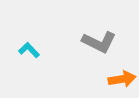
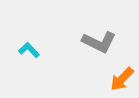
orange arrow: rotated 144 degrees clockwise
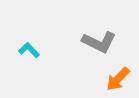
orange arrow: moved 4 px left
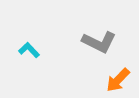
orange arrow: moved 1 px down
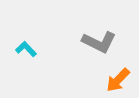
cyan L-shape: moved 3 px left, 1 px up
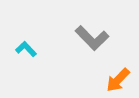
gray L-shape: moved 7 px left, 4 px up; rotated 20 degrees clockwise
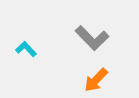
orange arrow: moved 22 px left
